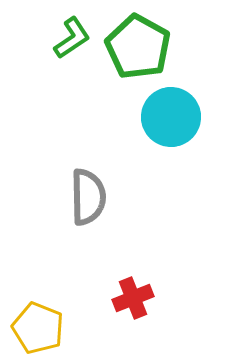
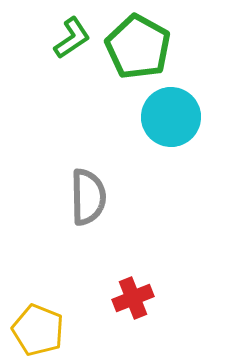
yellow pentagon: moved 2 px down
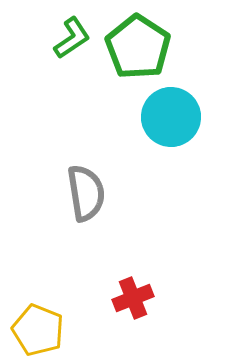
green pentagon: rotated 4 degrees clockwise
gray semicircle: moved 2 px left, 4 px up; rotated 8 degrees counterclockwise
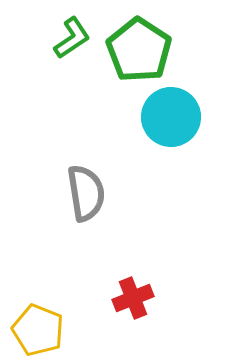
green pentagon: moved 1 px right, 3 px down
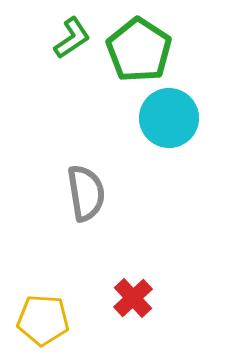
cyan circle: moved 2 px left, 1 px down
red cross: rotated 21 degrees counterclockwise
yellow pentagon: moved 5 px right, 10 px up; rotated 18 degrees counterclockwise
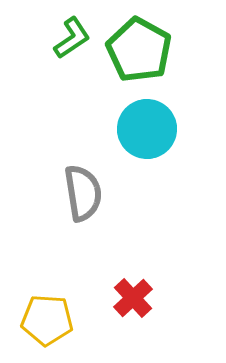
green pentagon: rotated 4 degrees counterclockwise
cyan circle: moved 22 px left, 11 px down
gray semicircle: moved 3 px left
yellow pentagon: moved 4 px right
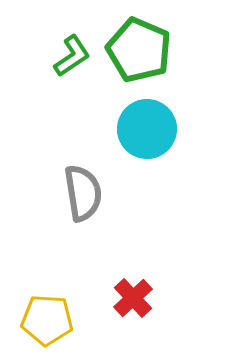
green L-shape: moved 18 px down
green pentagon: rotated 6 degrees counterclockwise
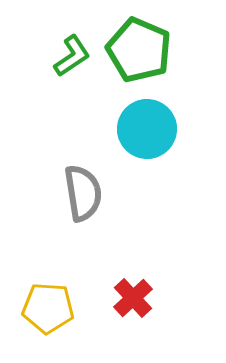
yellow pentagon: moved 1 px right, 12 px up
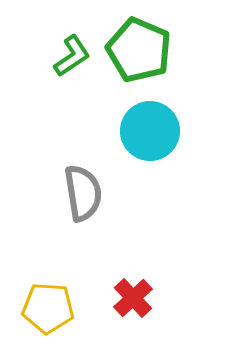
cyan circle: moved 3 px right, 2 px down
